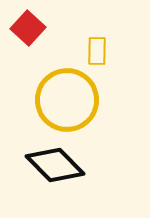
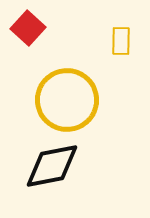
yellow rectangle: moved 24 px right, 10 px up
black diamond: moved 3 px left, 1 px down; rotated 56 degrees counterclockwise
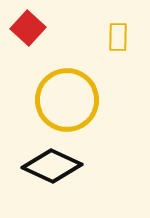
yellow rectangle: moved 3 px left, 4 px up
black diamond: rotated 36 degrees clockwise
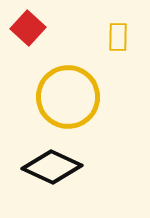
yellow circle: moved 1 px right, 3 px up
black diamond: moved 1 px down
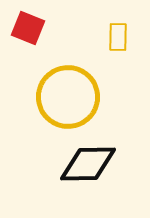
red square: rotated 20 degrees counterclockwise
black diamond: moved 36 px right, 3 px up; rotated 26 degrees counterclockwise
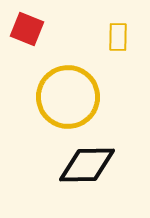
red square: moved 1 px left, 1 px down
black diamond: moved 1 px left, 1 px down
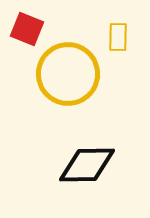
yellow circle: moved 23 px up
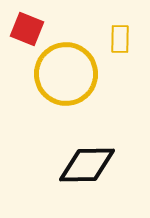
yellow rectangle: moved 2 px right, 2 px down
yellow circle: moved 2 px left
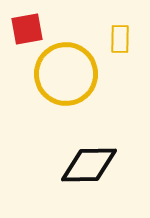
red square: rotated 32 degrees counterclockwise
black diamond: moved 2 px right
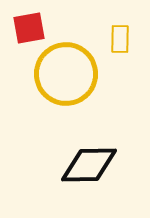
red square: moved 2 px right, 1 px up
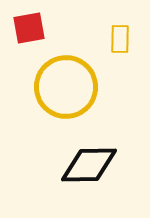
yellow circle: moved 13 px down
